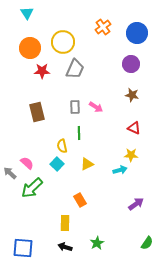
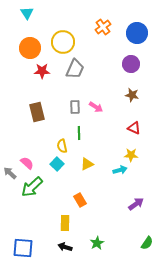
green arrow: moved 1 px up
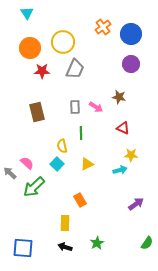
blue circle: moved 6 px left, 1 px down
brown star: moved 13 px left, 2 px down
red triangle: moved 11 px left
green line: moved 2 px right
green arrow: moved 2 px right
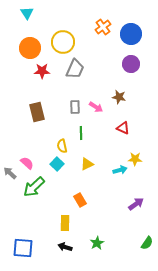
yellow star: moved 4 px right, 4 px down
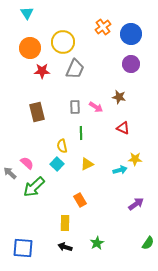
green semicircle: moved 1 px right
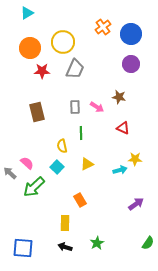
cyan triangle: rotated 32 degrees clockwise
pink arrow: moved 1 px right
cyan square: moved 3 px down
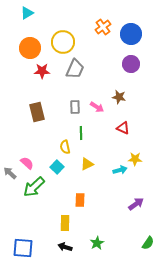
yellow semicircle: moved 3 px right, 1 px down
orange rectangle: rotated 32 degrees clockwise
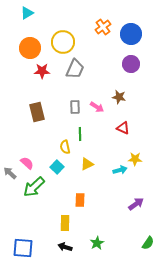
green line: moved 1 px left, 1 px down
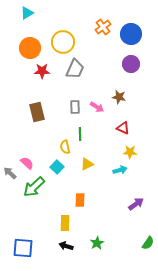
yellow star: moved 5 px left, 7 px up
black arrow: moved 1 px right, 1 px up
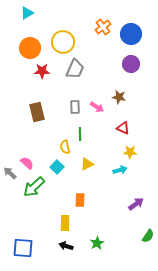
green semicircle: moved 7 px up
